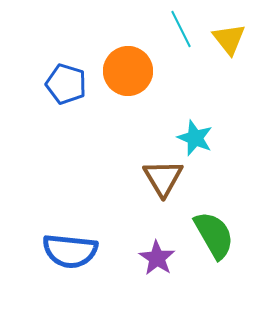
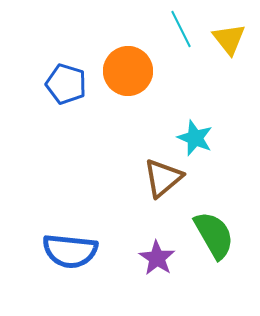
brown triangle: rotated 21 degrees clockwise
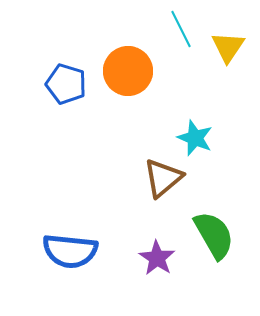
yellow triangle: moved 1 px left, 8 px down; rotated 12 degrees clockwise
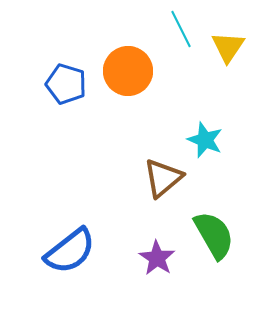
cyan star: moved 10 px right, 2 px down
blue semicircle: rotated 44 degrees counterclockwise
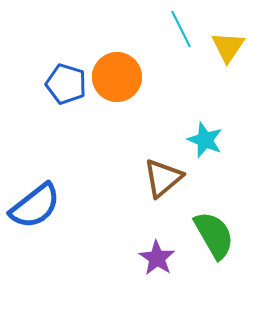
orange circle: moved 11 px left, 6 px down
blue semicircle: moved 35 px left, 45 px up
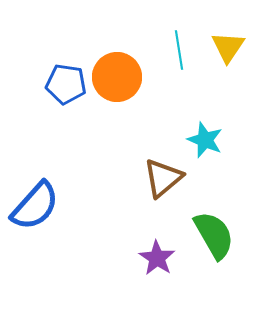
cyan line: moved 2 px left, 21 px down; rotated 18 degrees clockwise
blue pentagon: rotated 9 degrees counterclockwise
blue semicircle: rotated 10 degrees counterclockwise
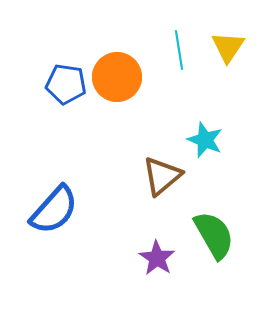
brown triangle: moved 1 px left, 2 px up
blue semicircle: moved 19 px right, 4 px down
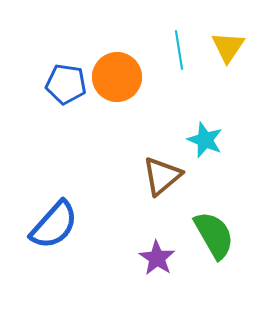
blue semicircle: moved 15 px down
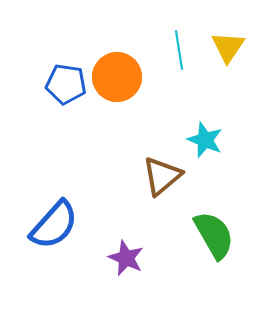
purple star: moved 31 px left; rotated 9 degrees counterclockwise
